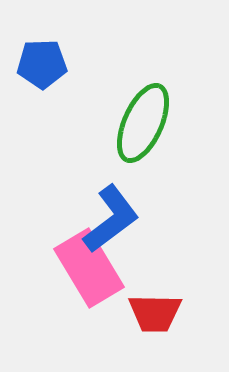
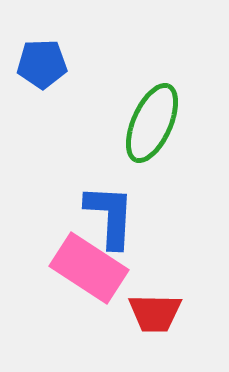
green ellipse: moved 9 px right
blue L-shape: moved 1 px left, 3 px up; rotated 50 degrees counterclockwise
pink rectangle: rotated 26 degrees counterclockwise
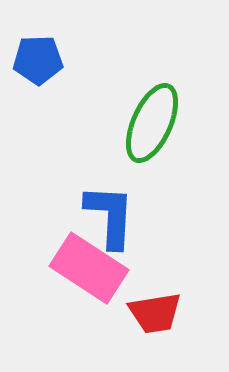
blue pentagon: moved 4 px left, 4 px up
red trapezoid: rotated 10 degrees counterclockwise
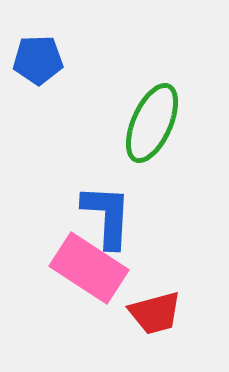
blue L-shape: moved 3 px left
red trapezoid: rotated 6 degrees counterclockwise
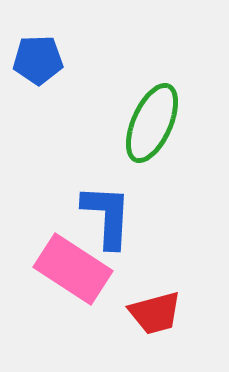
pink rectangle: moved 16 px left, 1 px down
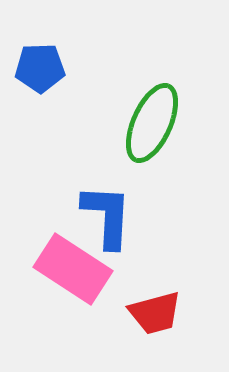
blue pentagon: moved 2 px right, 8 px down
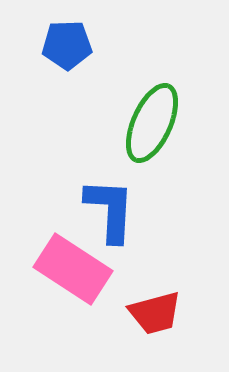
blue pentagon: moved 27 px right, 23 px up
blue L-shape: moved 3 px right, 6 px up
